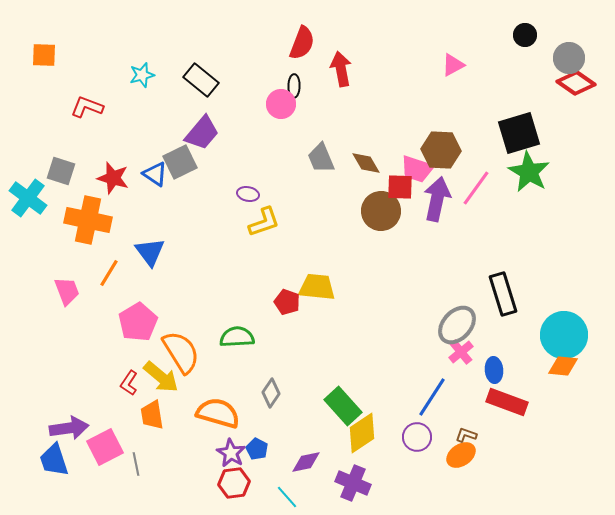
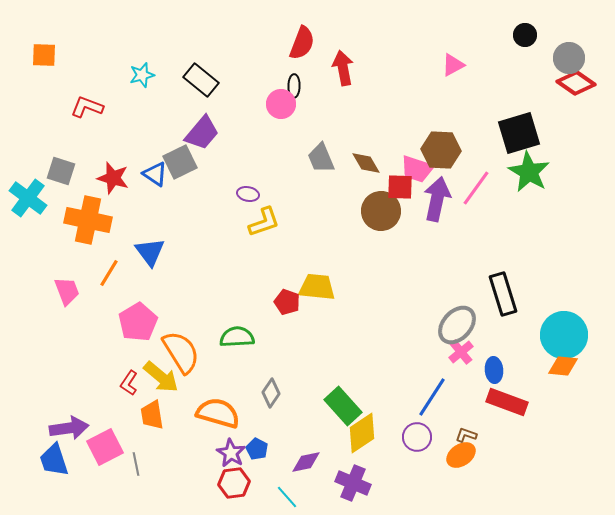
red arrow at (341, 69): moved 2 px right, 1 px up
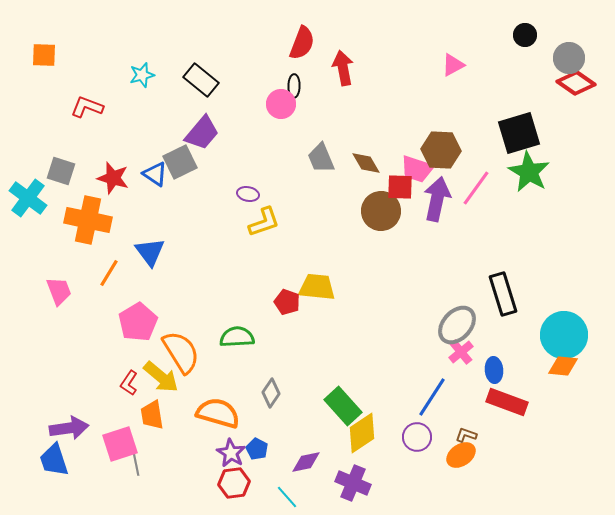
pink trapezoid at (67, 291): moved 8 px left
pink square at (105, 447): moved 15 px right, 3 px up; rotated 9 degrees clockwise
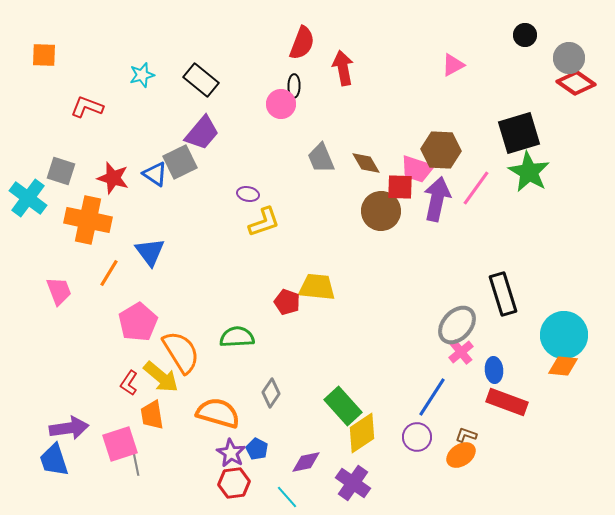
purple cross at (353, 483): rotated 12 degrees clockwise
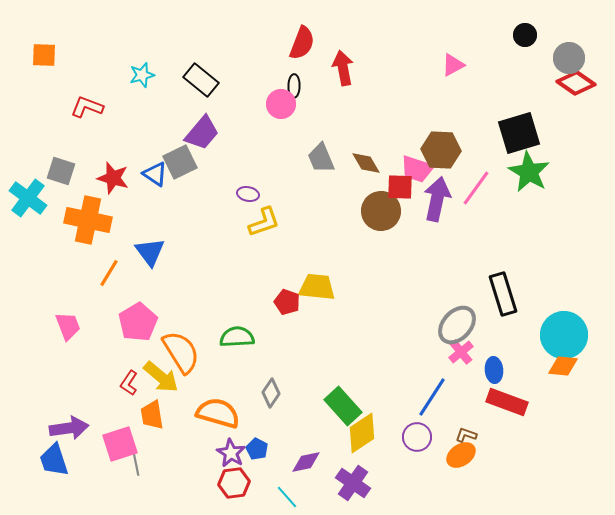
pink trapezoid at (59, 291): moved 9 px right, 35 px down
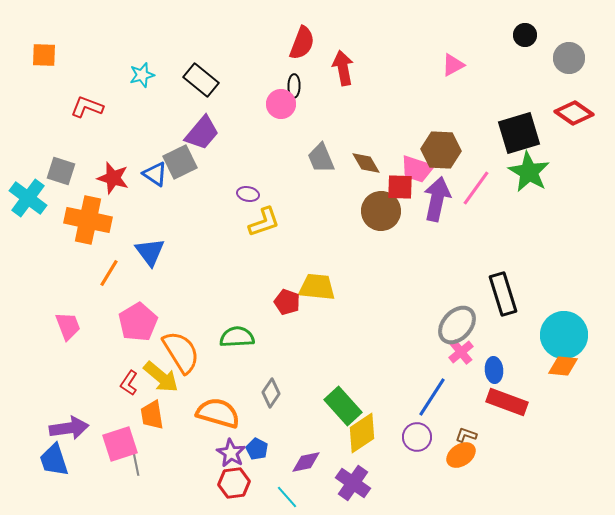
red diamond at (576, 83): moved 2 px left, 30 px down
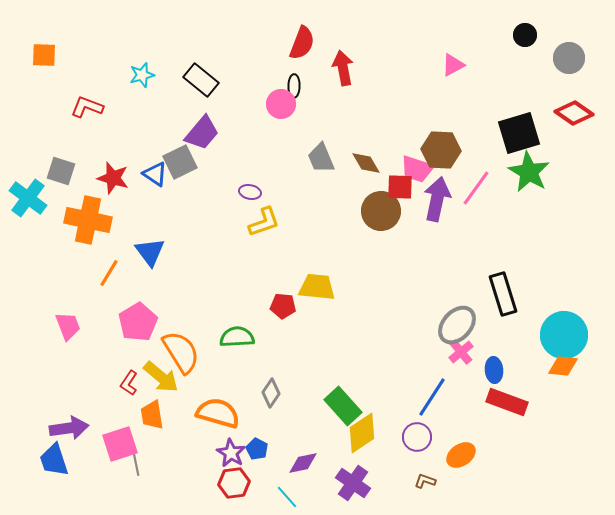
purple ellipse at (248, 194): moved 2 px right, 2 px up
red pentagon at (287, 302): moved 4 px left, 4 px down; rotated 15 degrees counterclockwise
brown L-shape at (466, 435): moved 41 px left, 46 px down
purple diamond at (306, 462): moved 3 px left, 1 px down
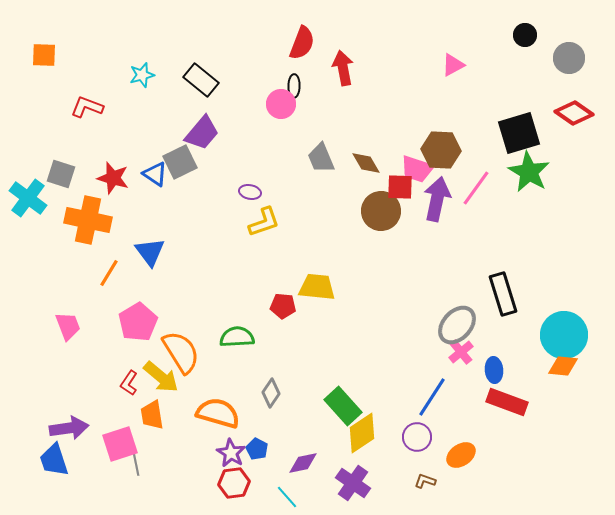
gray square at (61, 171): moved 3 px down
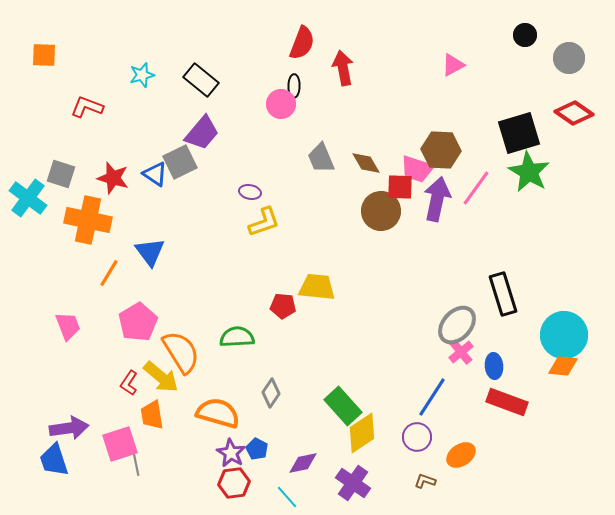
blue ellipse at (494, 370): moved 4 px up
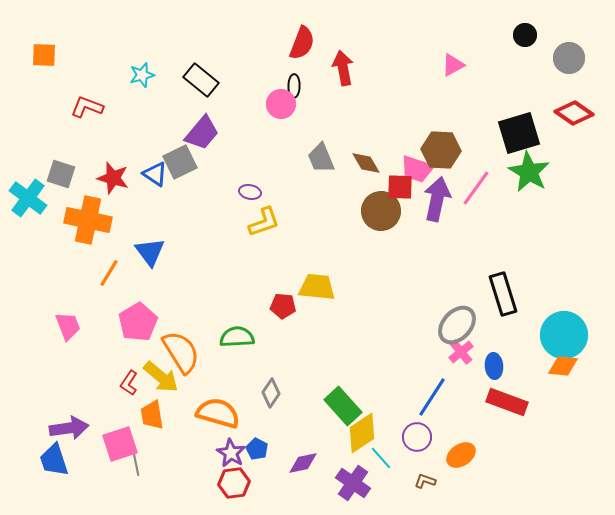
cyan line at (287, 497): moved 94 px right, 39 px up
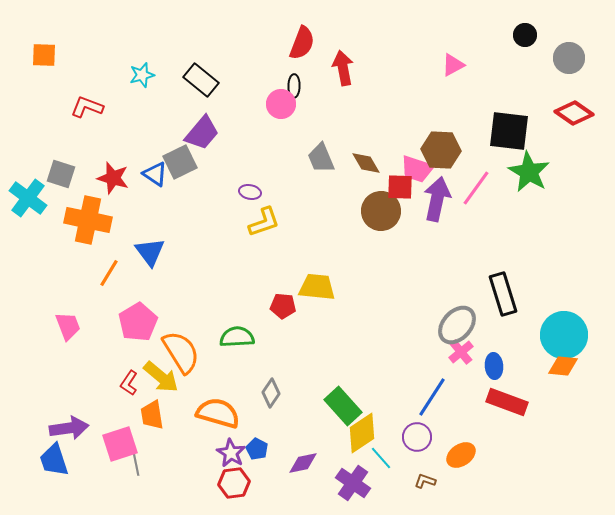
black square at (519, 133): moved 10 px left, 2 px up; rotated 24 degrees clockwise
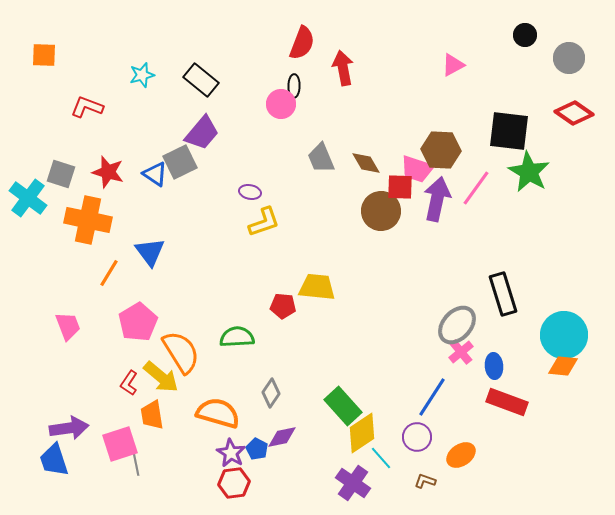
red star at (113, 178): moved 5 px left, 6 px up
purple diamond at (303, 463): moved 21 px left, 26 px up
